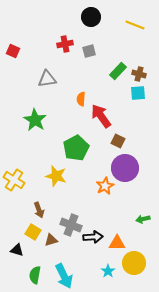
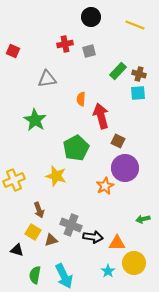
red arrow: rotated 20 degrees clockwise
yellow cross: rotated 35 degrees clockwise
black arrow: rotated 12 degrees clockwise
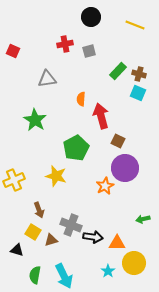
cyan square: rotated 28 degrees clockwise
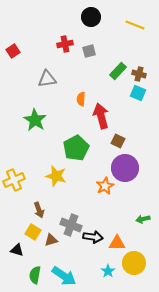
red square: rotated 32 degrees clockwise
cyan arrow: rotated 30 degrees counterclockwise
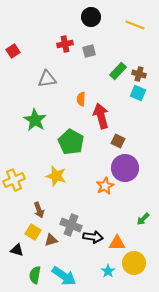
green pentagon: moved 5 px left, 6 px up; rotated 15 degrees counterclockwise
green arrow: rotated 32 degrees counterclockwise
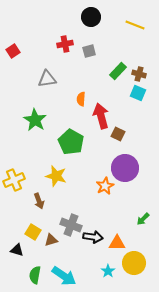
brown square: moved 7 px up
brown arrow: moved 9 px up
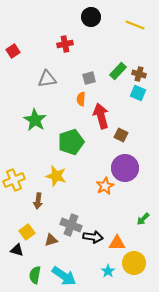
gray square: moved 27 px down
brown square: moved 3 px right, 1 px down
green pentagon: rotated 25 degrees clockwise
brown arrow: moved 1 px left; rotated 28 degrees clockwise
yellow square: moved 6 px left; rotated 21 degrees clockwise
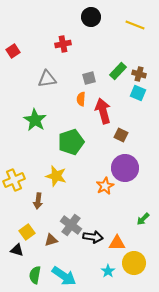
red cross: moved 2 px left
red arrow: moved 2 px right, 5 px up
gray cross: rotated 15 degrees clockwise
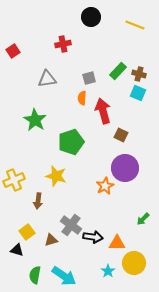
orange semicircle: moved 1 px right, 1 px up
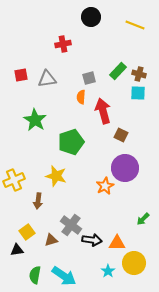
red square: moved 8 px right, 24 px down; rotated 24 degrees clockwise
cyan square: rotated 21 degrees counterclockwise
orange semicircle: moved 1 px left, 1 px up
black arrow: moved 1 px left, 3 px down
black triangle: rotated 24 degrees counterclockwise
